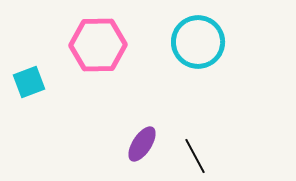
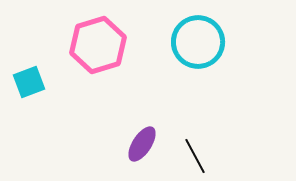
pink hexagon: rotated 16 degrees counterclockwise
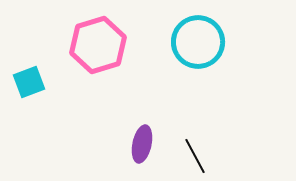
purple ellipse: rotated 21 degrees counterclockwise
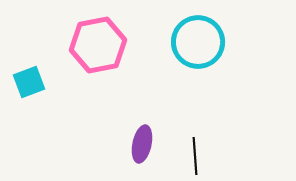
pink hexagon: rotated 6 degrees clockwise
black line: rotated 24 degrees clockwise
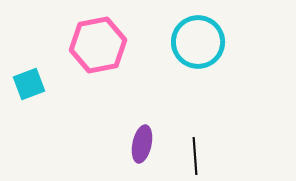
cyan square: moved 2 px down
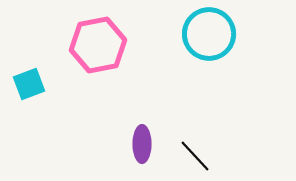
cyan circle: moved 11 px right, 8 px up
purple ellipse: rotated 12 degrees counterclockwise
black line: rotated 39 degrees counterclockwise
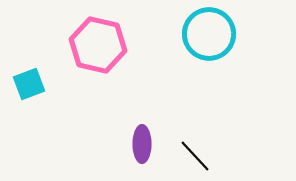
pink hexagon: rotated 24 degrees clockwise
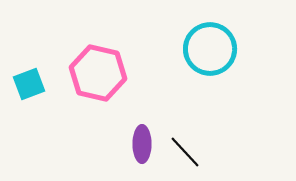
cyan circle: moved 1 px right, 15 px down
pink hexagon: moved 28 px down
black line: moved 10 px left, 4 px up
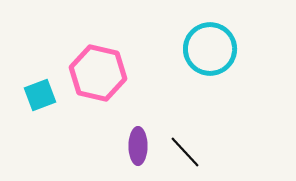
cyan square: moved 11 px right, 11 px down
purple ellipse: moved 4 px left, 2 px down
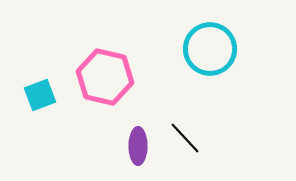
pink hexagon: moved 7 px right, 4 px down
black line: moved 14 px up
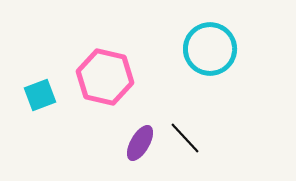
purple ellipse: moved 2 px right, 3 px up; rotated 30 degrees clockwise
